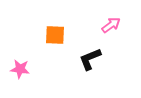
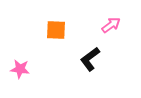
orange square: moved 1 px right, 5 px up
black L-shape: rotated 15 degrees counterclockwise
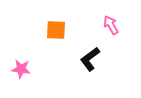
pink arrow: rotated 84 degrees counterclockwise
pink star: moved 1 px right
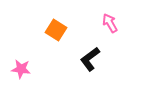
pink arrow: moved 1 px left, 2 px up
orange square: rotated 30 degrees clockwise
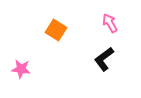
black L-shape: moved 14 px right
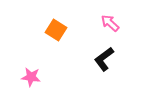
pink arrow: rotated 18 degrees counterclockwise
pink star: moved 10 px right, 8 px down
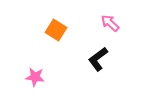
black L-shape: moved 6 px left
pink star: moved 4 px right
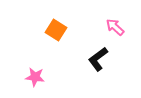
pink arrow: moved 5 px right, 4 px down
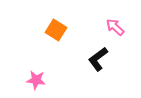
pink star: moved 1 px right, 3 px down
